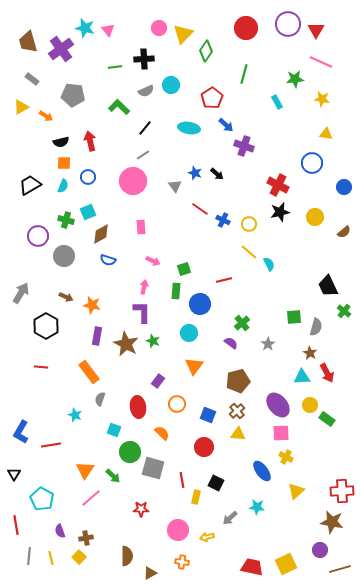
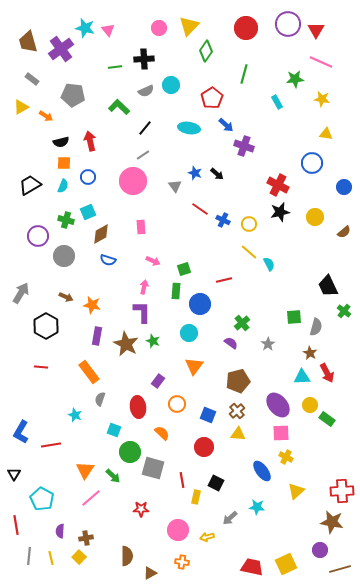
yellow triangle at (183, 34): moved 6 px right, 8 px up
purple semicircle at (60, 531): rotated 24 degrees clockwise
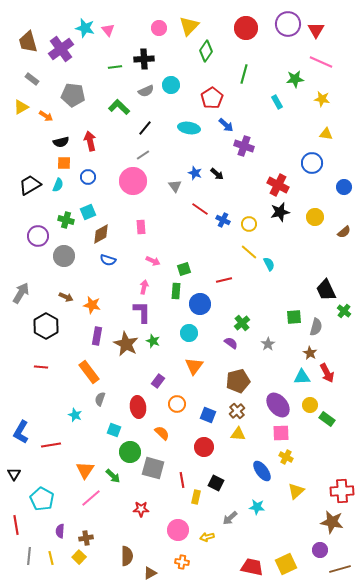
cyan semicircle at (63, 186): moved 5 px left, 1 px up
black trapezoid at (328, 286): moved 2 px left, 4 px down
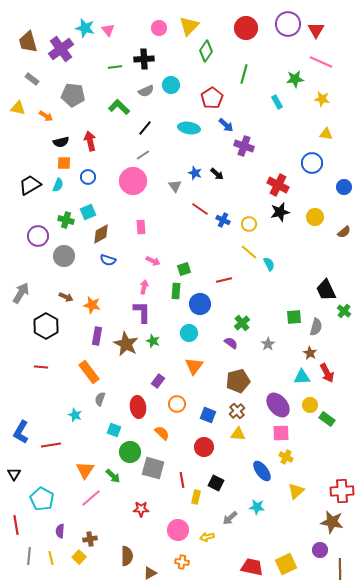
yellow triangle at (21, 107): moved 3 px left, 1 px down; rotated 42 degrees clockwise
brown cross at (86, 538): moved 4 px right, 1 px down
brown line at (340, 569): rotated 75 degrees counterclockwise
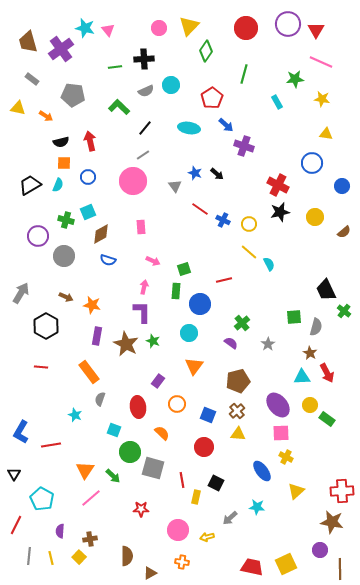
blue circle at (344, 187): moved 2 px left, 1 px up
red line at (16, 525): rotated 36 degrees clockwise
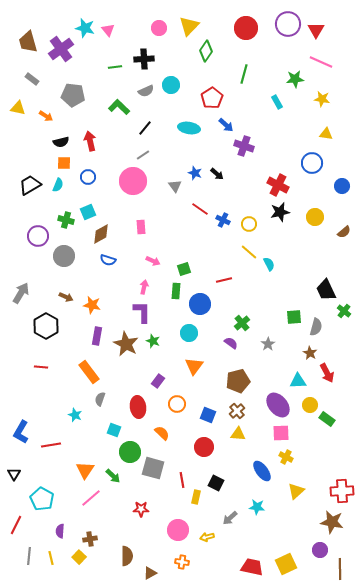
cyan triangle at (302, 377): moved 4 px left, 4 px down
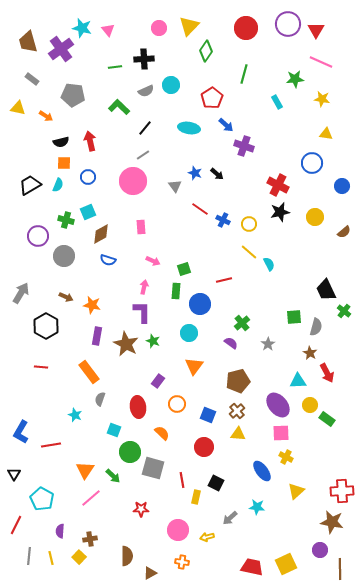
cyan star at (85, 28): moved 3 px left
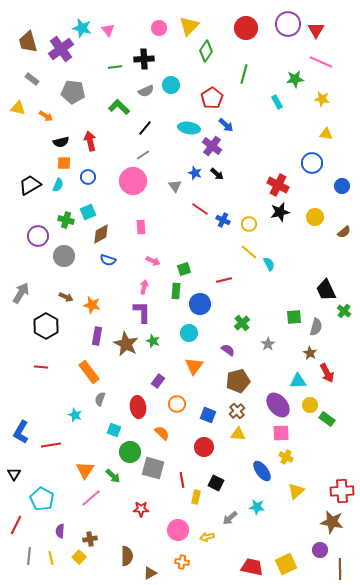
gray pentagon at (73, 95): moved 3 px up
purple cross at (244, 146): moved 32 px left; rotated 18 degrees clockwise
purple semicircle at (231, 343): moved 3 px left, 7 px down
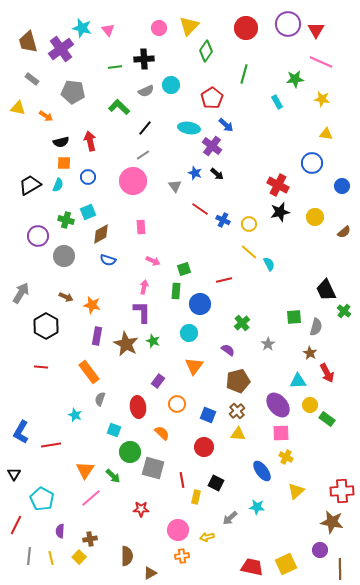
orange cross at (182, 562): moved 6 px up; rotated 16 degrees counterclockwise
